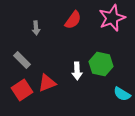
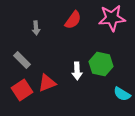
pink star: rotated 16 degrees clockwise
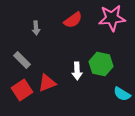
red semicircle: rotated 18 degrees clockwise
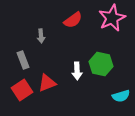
pink star: rotated 20 degrees counterclockwise
gray arrow: moved 5 px right, 8 px down
gray rectangle: moved 1 px right; rotated 24 degrees clockwise
cyan semicircle: moved 1 px left, 2 px down; rotated 48 degrees counterclockwise
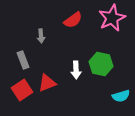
white arrow: moved 1 px left, 1 px up
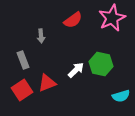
white arrow: rotated 132 degrees counterclockwise
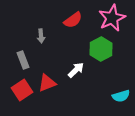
green hexagon: moved 15 px up; rotated 20 degrees clockwise
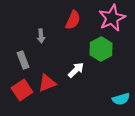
red semicircle: rotated 30 degrees counterclockwise
cyan semicircle: moved 3 px down
